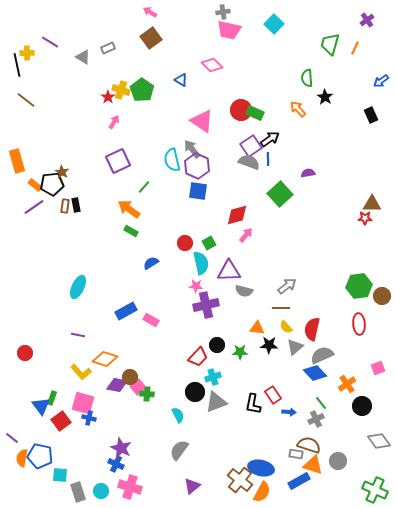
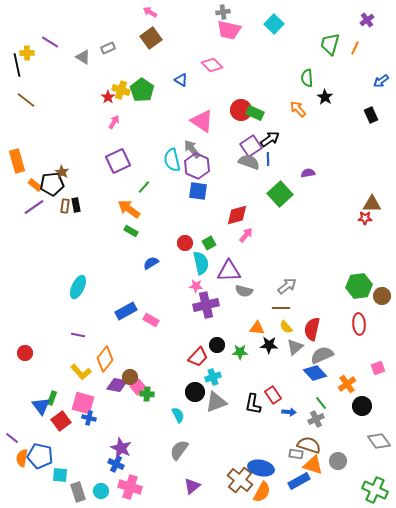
orange diamond at (105, 359): rotated 70 degrees counterclockwise
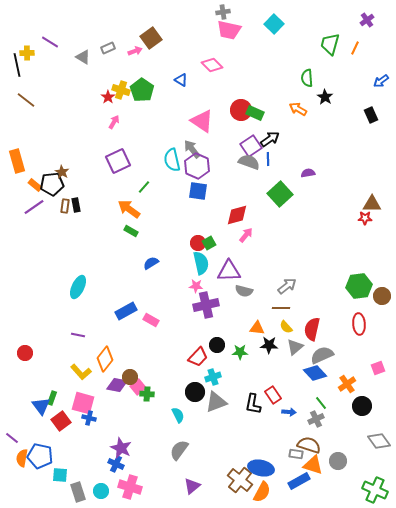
pink arrow at (150, 12): moved 15 px left, 39 px down; rotated 128 degrees clockwise
orange arrow at (298, 109): rotated 18 degrees counterclockwise
red circle at (185, 243): moved 13 px right
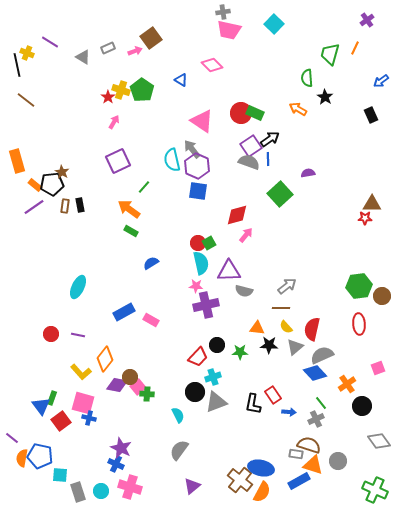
green trapezoid at (330, 44): moved 10 px down
yellow cross at (27, 53): rotated 24 degrees clockwise
red circle at (241, 110): moved 3 px down
black rectangle at (76, 205): moved 4 px right
blue rectangle at (126, 311): moved 2 px left, 1 px down
red circle at (25, 353): moved 26 px right, 19 px up
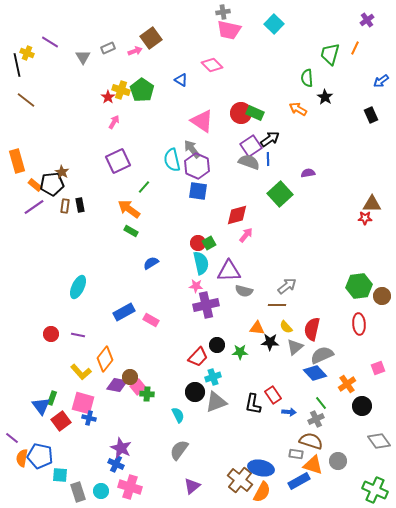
gray triangle at (83, 57): rotated 28 degrees clockwise
brown line at (281, 308): moved 4 px left, 3 px up
black star at (269, 345): moved 1 px right, 3 px up
brown semicircle at (309, 445): moved 2 px right, 4 px up
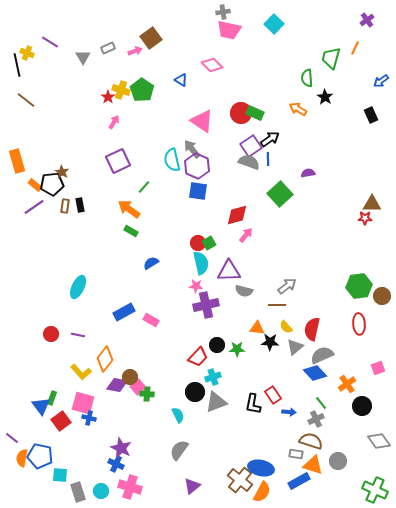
green trapezoid at (330, 54): moved 1 px right, 4 px down
green star at (240, 352): moved 3 px left, 3 px up
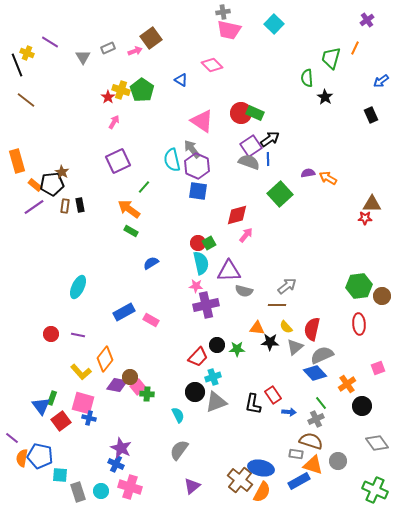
black line at (17, 65): rotated 10 degrees counterclockwise
orange arrow at (298, 109): moved 30 px right, 69 px down
gray diamond at (379, 441): moved 2 px left, 2 px down
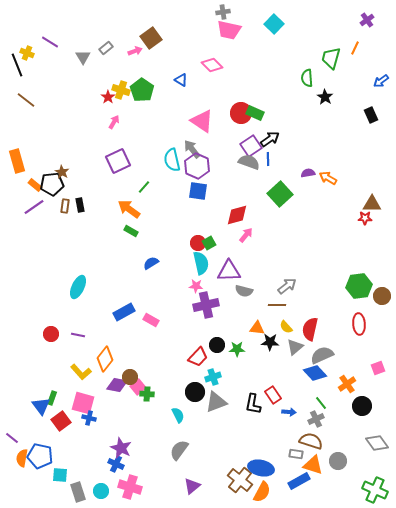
gray rectangle at (108, 48): moved 2 px left; rotated 16 degrees counterclockwise
red semicircle at (312, 329): moved 2 px left
